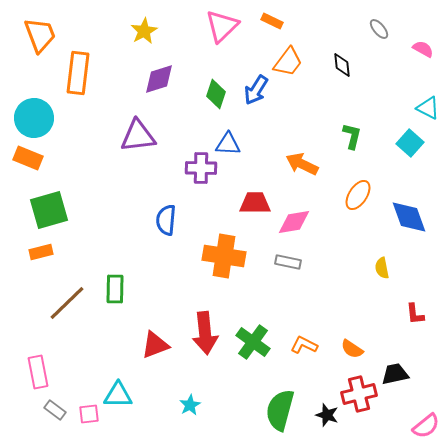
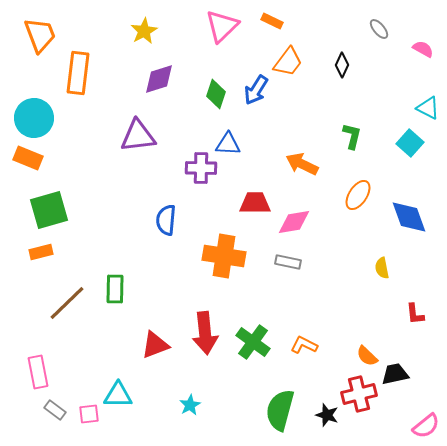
black diamond at (342, 65): rotated 30 degrees clockwise
orange semicircle at (352, 349): moved 15 px right, 7 px down; rotated 10 degrees clockwise
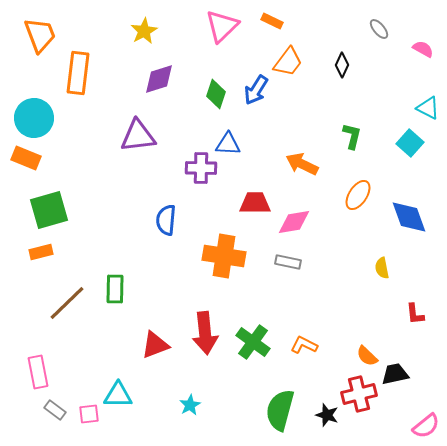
orange rectangle at (28, 158): moved 2 px left
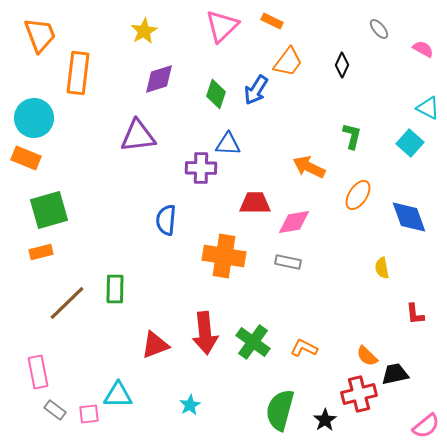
orange arrow at (302, 164): moved 7 px right, 3 px down
orange L-shape at (304, 345): moved 3 px down
black star at (327, 415): moved 2 px left, 5 px down; rotated 20 degrees clockwise
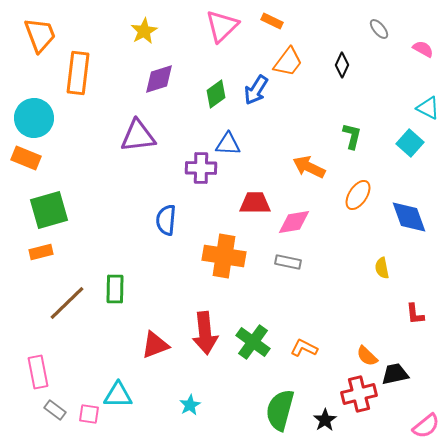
green diamond at (216, 94): rotated 36 degrees clockwise
pink square at (89, 414): rotated 15 degrees clockwise
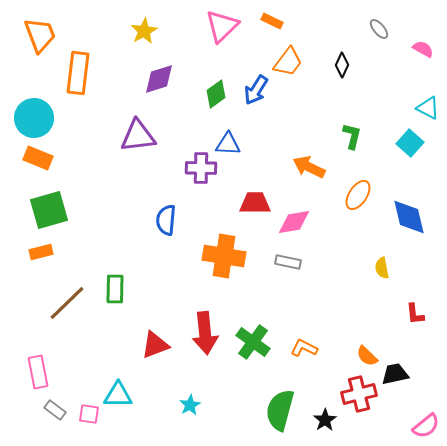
orange rectangle at (26, 158): moved 12 px right
blue diamond at (409, 217): rotated 6 degrees clockwise
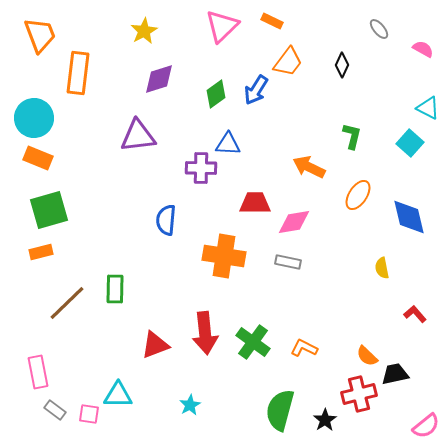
red L-shape at (415, 314): rotated 145 degrees clockwise
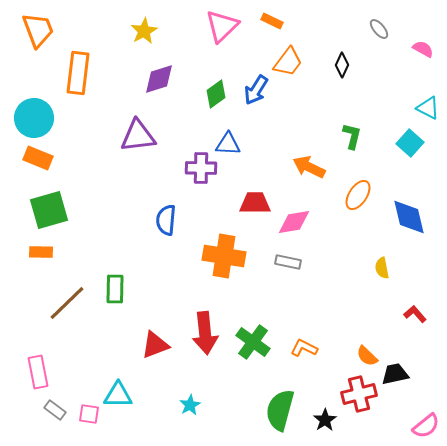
orange trapezoid at (40, 35): moved 2 px left, 5 px up
orange rectangle at (41, 252): rotated 15 degrees clockwise
